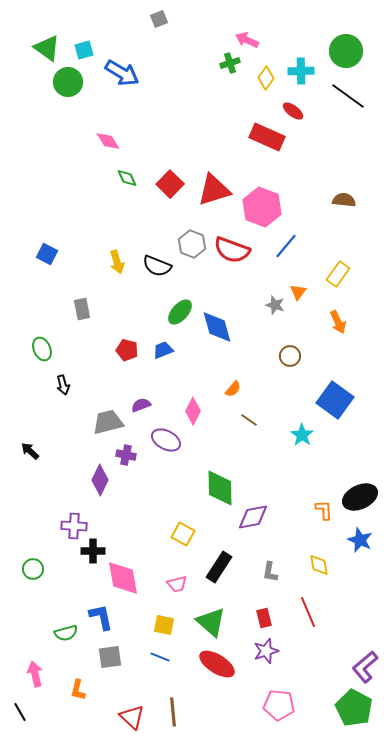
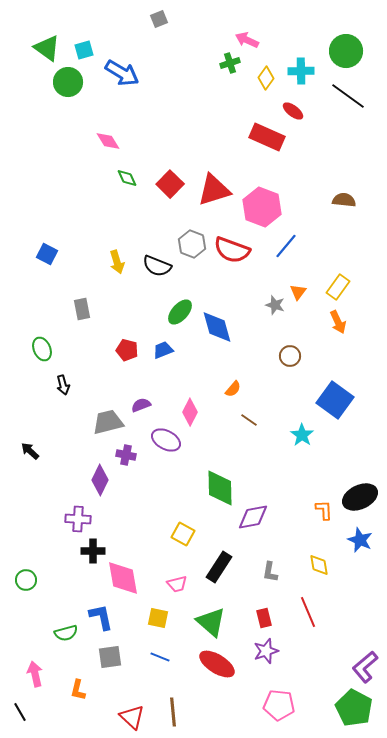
yellow rectangle at (338, 274): moved 13 px down
pink diamond at (193, 411): moved 3 px left, 1 px down
purple cross at (74, 526): moved 4 px right, 7 px up
green circle at (33, 569): moved 7 px left, 11 px down
yellow square at (164, 625): moved 6 px left, 7 px up
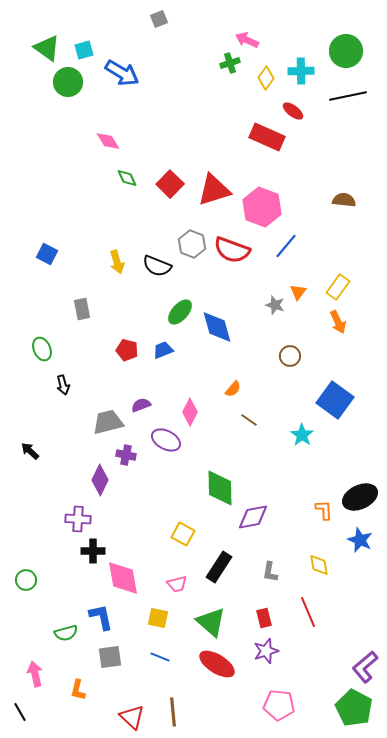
black line at (348, 96): rotated 48 degrees counterclockwise
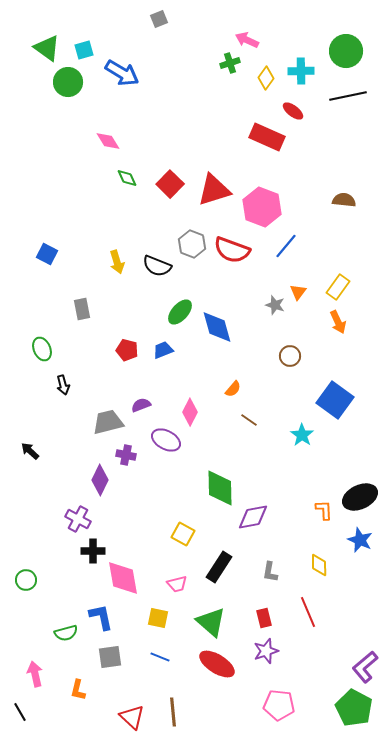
purple cross at (78, 519): rotated 25 degrees clockwise
yellow diamond at (319, 565): rotated 10 degrees clockwise
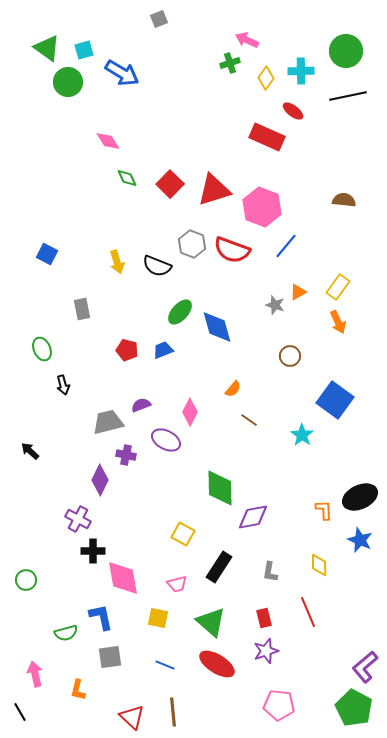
orange triangle at (298, 292): rotated 24 degrees clockwise
blue line at (160, 657): moved 5 px right, 8 px down
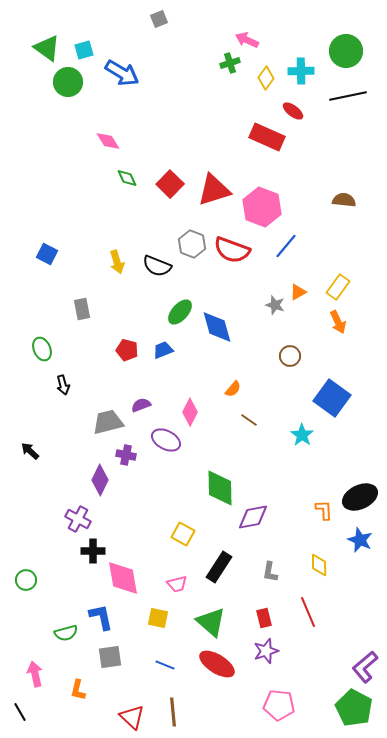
blue square at (335, 400): moved 3 px left, 2 px up
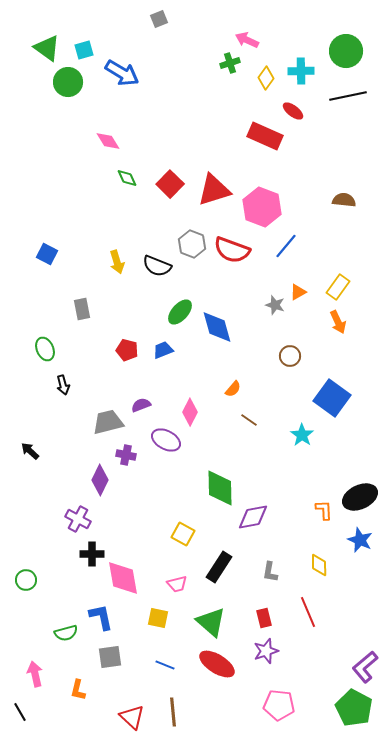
red rectangle at (267, 137): moved 2 px left, 1 px up
green ellipse at (42, 349): moved 3 px right
black cross at (93, 551): moved 1 px left, 3 px down
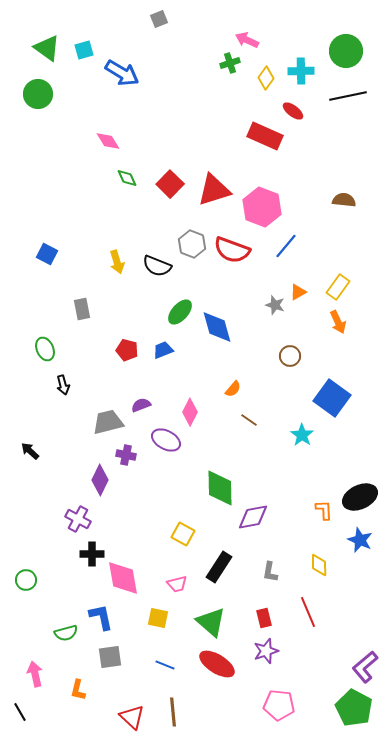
green circle at (68, 82): moved 30 px left, 12 px down
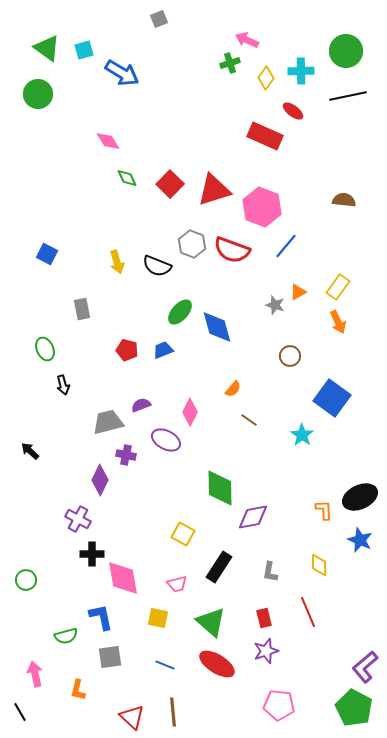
green semicircle at (66, 633): moved 3 px down
